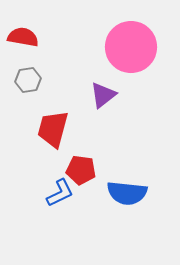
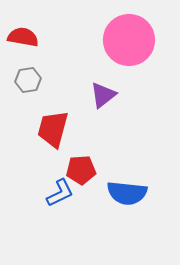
pink circle: moved 2 px left, 7 px up
red pentagon: rotated 12 degrees counterclockwise
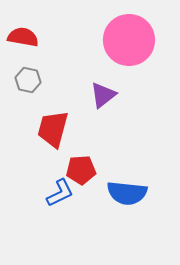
gray hexagon: rotated 20 degrees clockwise
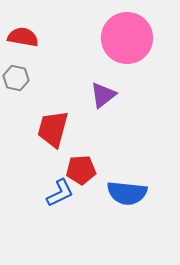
pink circle: moved 2 px left, 2 px up
gray hexagon: moved 12 px left, 2 px up
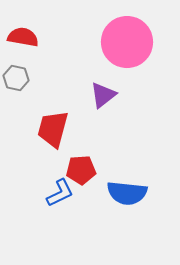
pink circle: moved 4 px down
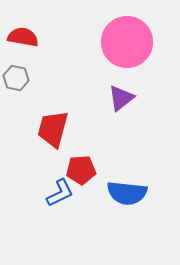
purple triangle: moved 18 px right, 3 px down
